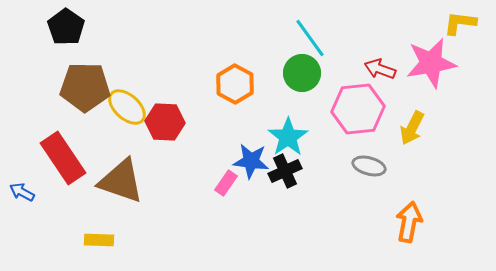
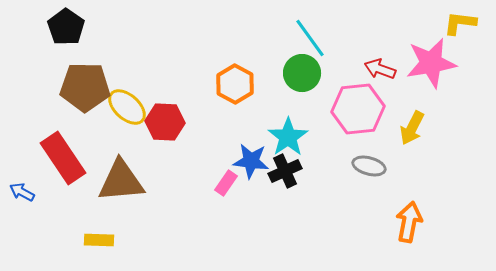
brown triangle: rotated 24 degrees counterclockwise
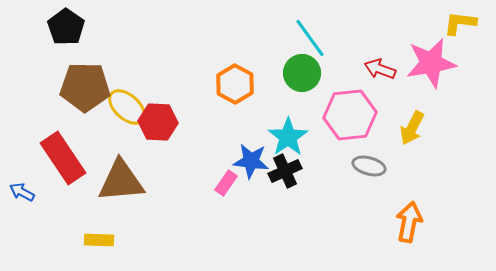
pink hexagon: moved 8 px left, 6 px down
red hexagon: moved 7 px left
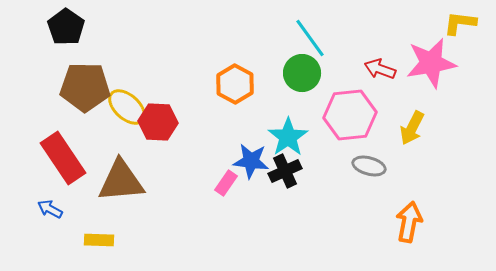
blue arrow: moved 28 px right, 17 px down
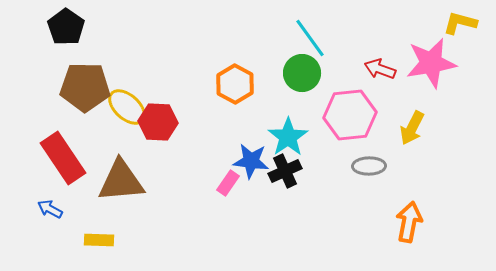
yellow L-shape: rotated 8 degrees clockwise
gray ellipse: rotated 16 degrees counterclockwise
pink rectangle: moved 2 px right
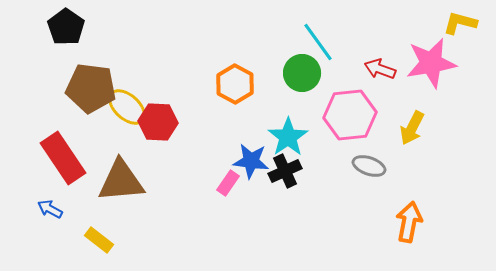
cyan line: moved 8 px right, 4 px down
brown pentagon: moved 6 px right, 1 px down; rotated 6 degrees clockwise
gray ellipse: rotated 20 degrees clockwise
yellow rectangle: rotated 36 degrees clockwise
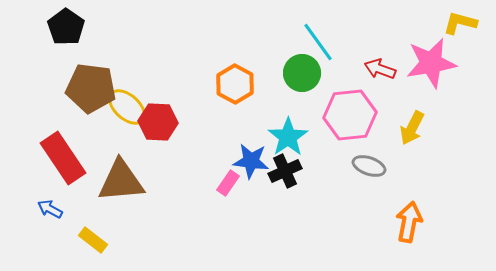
yellow rectangle: moved 6 px left
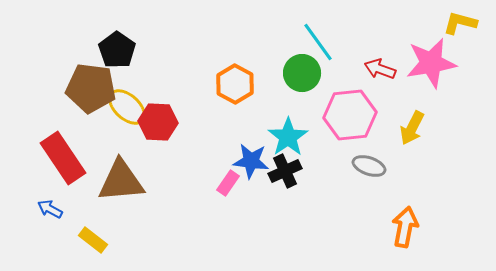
black pentagon: moved 51 px right, 23 px down
orange arrow: moved 4 px left, 5 px down
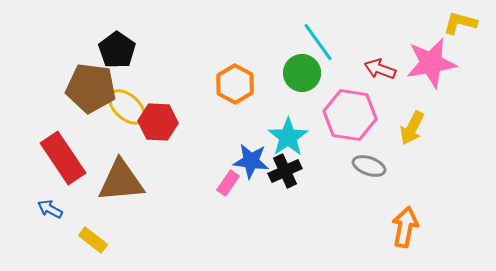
pink hexagon: rotated 15 degrees clockwise
